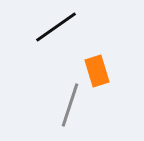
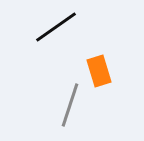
orange rectangle: moved 2 px right
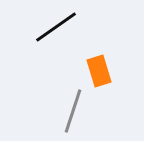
gray line: moved 3 px right, 6 px down
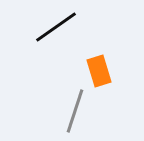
gray line: moved 2 px right
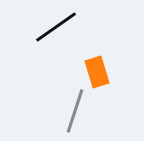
orange rectangle: moved 2 px left, 1 px down
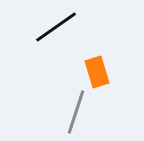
gray line: moved 1 px right, 1 px down
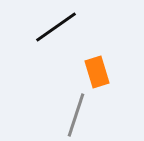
gray line: moved 3 px down
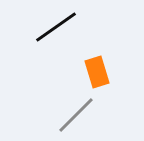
gray line: rotated 27 degrees clockwise
